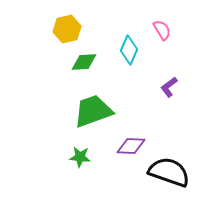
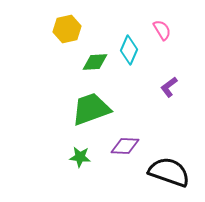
green diamond: moved 11 px right
green trapezoid: moved 2 px left, 2 px up
purple diamond: moved 6 px left
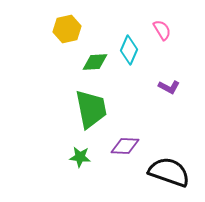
purple L-shape: rotated 115 degrees counterclockwise
green trapezoid: rotated 99 degrees clockwise
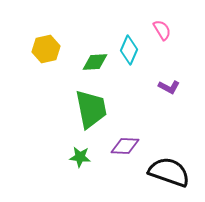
yellow hexagon: moved 21 px left, 20 px down
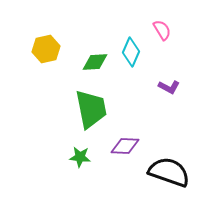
cyan diamond: moved 2 px right, 2 px down
